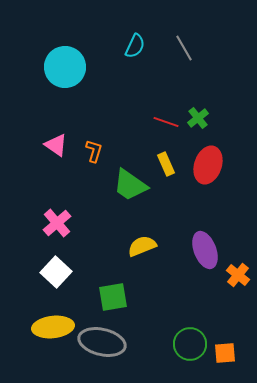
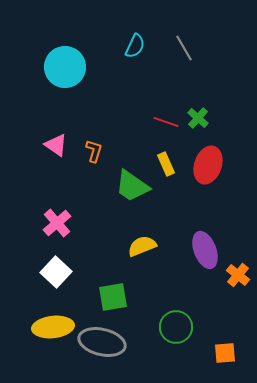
green cross: rotated 10 degrees counterclockwise
green trapezoid: moved 2 px right, 1 px down
green circle: moved 14 px left, 17 px up
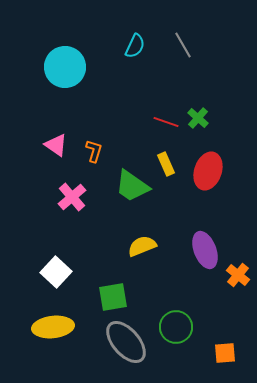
gray line: moved 1 px left, 3 px up
red ellipse: moved 6 px down
pink cross: moved 15 px right, 26 px up
gray ellipse: moved 24 px right; rotated 36 degrees clockwise
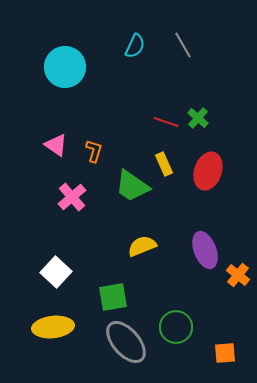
yellow rectangle: moved 2 px left
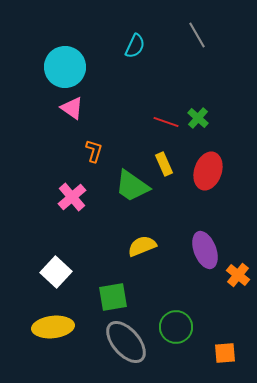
gray line: moved 14 px right, 10 px up
pink triangle: moved 16 px right, 37 px up
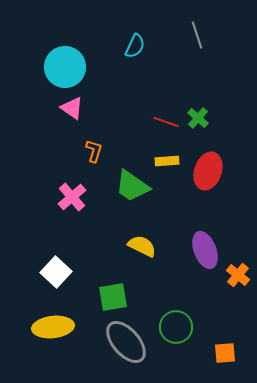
gray line: rotated 12 degrees clockwise
yellow rectangle: moved 3 px right, 3 px up; rotated 70 degrees counterclockwise
yellow semicircle: rotated 48 degrees clockwise
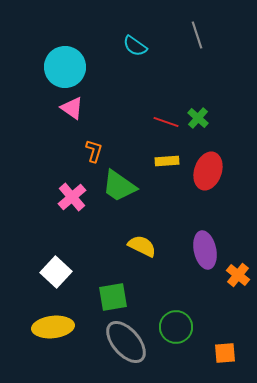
cyan semicircle: rotated 100 degrees clockwise
green trapezoid: moved 13 px left
purple ellipse: rotated 9 degrees clockwise
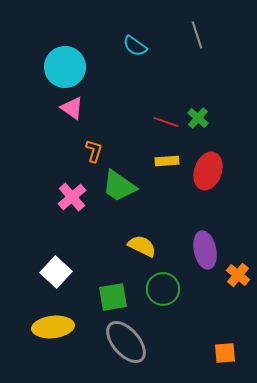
green circle: moved 13 px left, 38 px up
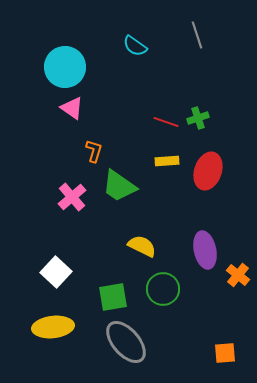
green cross: rotated 30 degrees clockwise
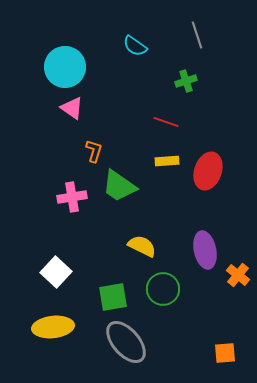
green cross: moved 12 px left, 37 px up
pink cross: rotated 32 degrees clockwise
